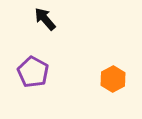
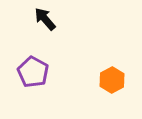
orange hexagon: moved 1 px left, 1 px down
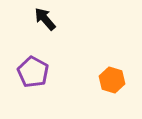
orange hexagon: rotated 15 degrees counterclockwise
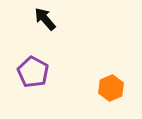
orange hexagon: moved 1 px left, 8 px down; rotated 20 degrees clockwise
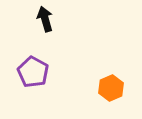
black arrow: rotated 25 degrees clockwise
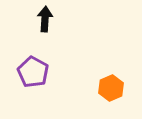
black arrow: rotated 20 degrees clockwise
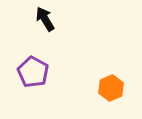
black arrow: rotated 35 degrees counterclockwise
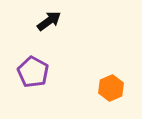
black arrow: moved 4 px right, 2 px down; rotated 85 degrees clockwise
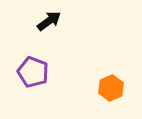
purple pentagon: rotated 8 degrees counterclockwise
